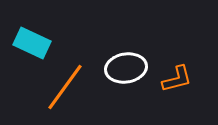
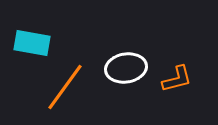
cyan rectangle: rotated 15 degrees counterclockwise
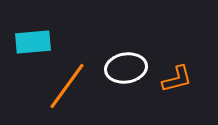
cyan rectangle: moved 1 px right, 1 px up; rotated 15 degrees counterclockwise
orange line: moved 2 px right, 1 px up
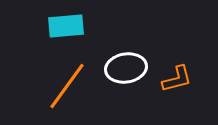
cyan rectangle: moved 33 px right, 16 px up
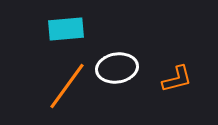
cyan rectangle: moved 3 px down
white ellipse: moved 9 px left
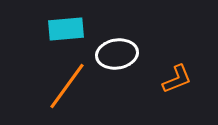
white ellipse: moved 14 px up
orange L-shape: rotated 8 degrees counterclockwise
